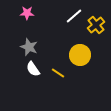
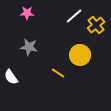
gray star: rotated 12 degrees counterclockwise
white semicircle: moved 22 px left, 8 px down
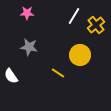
white line: rotated 18 degrees counterclockwise
white semicircle: moved 1 px up
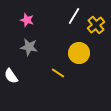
pink star: moved 7 px down; rotated 16 degrees clockwise
yellow circle: moved 1 px left, 2 px up
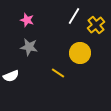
yellow circle: moved 1 px right
white semicircle: rotated 77 degrees counterclockwise
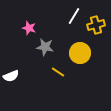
pink star: moved 2 px right, 8 px down
yellow cross: rotated 24 degrees clockwise
gray star: moved 16 px right
yellow line: moved 1 px up
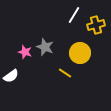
white line: moved 1 px up
pink star: moved 4 px left, 24 px down
gray star: rotated 12 degrees clockwise
yellow line: moved 7 px right, 1 px down
white semicircle: rotated 14 degrees counterclockwise
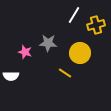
gray star: moved 3 px right, 4 px up; rotated 18 degrees counterclockwise
white semicircle: rotated 35 degrees clockwise
